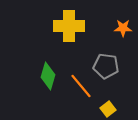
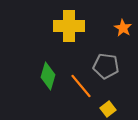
orange star: rotated 30 degrees clockwise
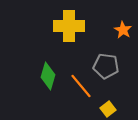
orange star: moved 2 px down
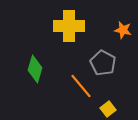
orange star: rotated 18 degrees counterclockwise
gray pentagon: moved 3 px left, 3 px up; rotated 20 degrees clockwise
green diamond: moved 13 px left, 7 px up
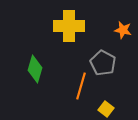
orange line: rotated 56 degrees clockwise
yellow square: moved 2 px left; rotated 14 degrees counterclockwise
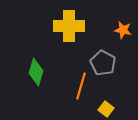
green diamond: moved 1 px right, 3 px down
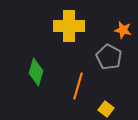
gray pentagon: moved 6 px right, 6 px up
orange line: moved 3 px left
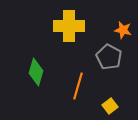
yellow square: moved 4 px right, 3 px up; rotated 14 degrees clockwise
